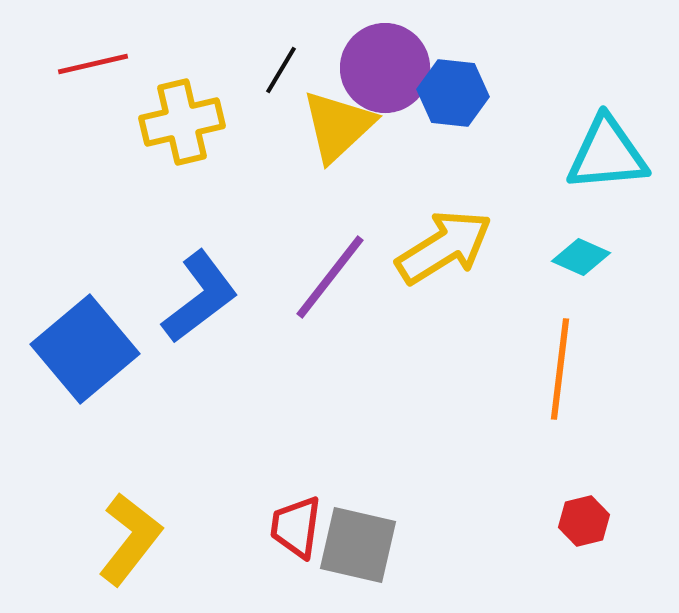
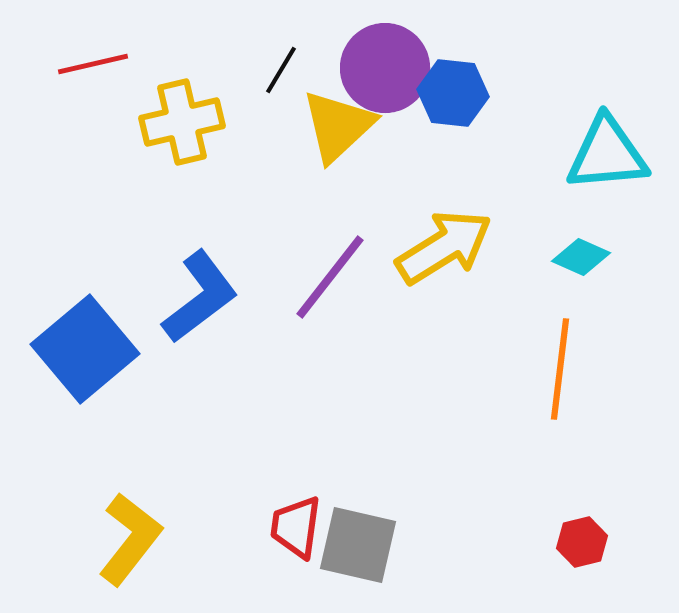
red hexagon: moved 2 px left, 21 px down
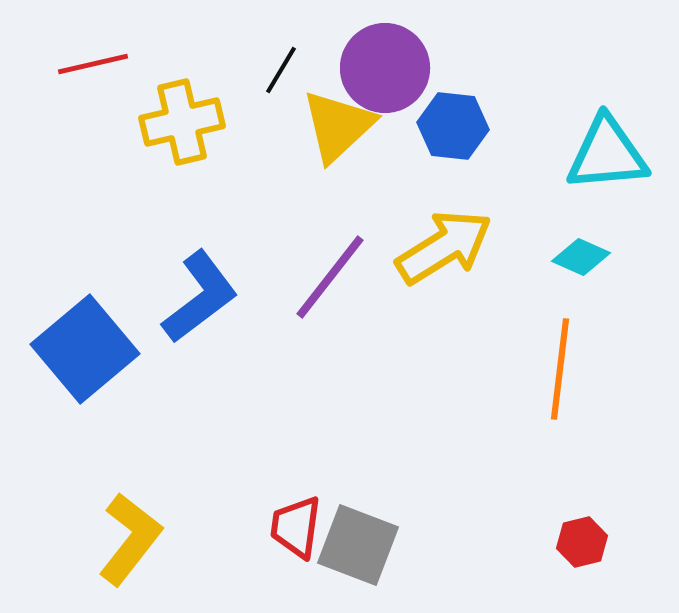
blue hexagon: moved 33 px down
gray square: rotated 8 degrees clockwise
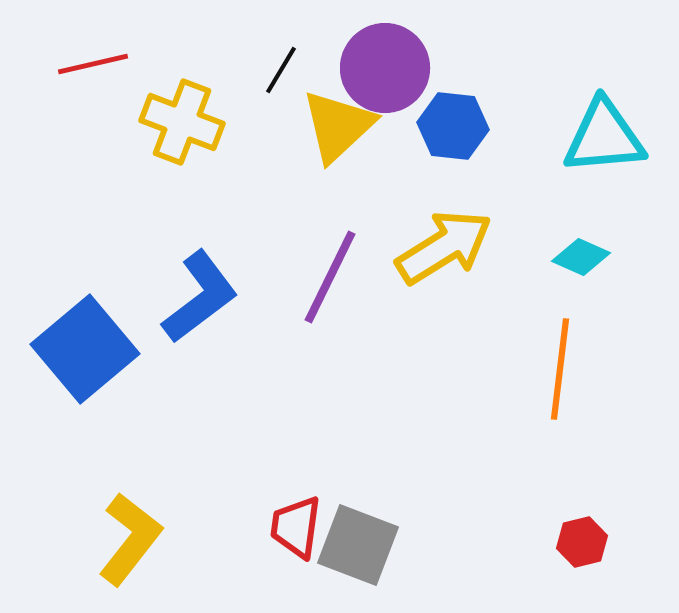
yellow cross: rotated 34 degrees clockwise
cyan triangle: moved 3 px left, 17 px up
purple line: rotated 12 degrees counterclockwise
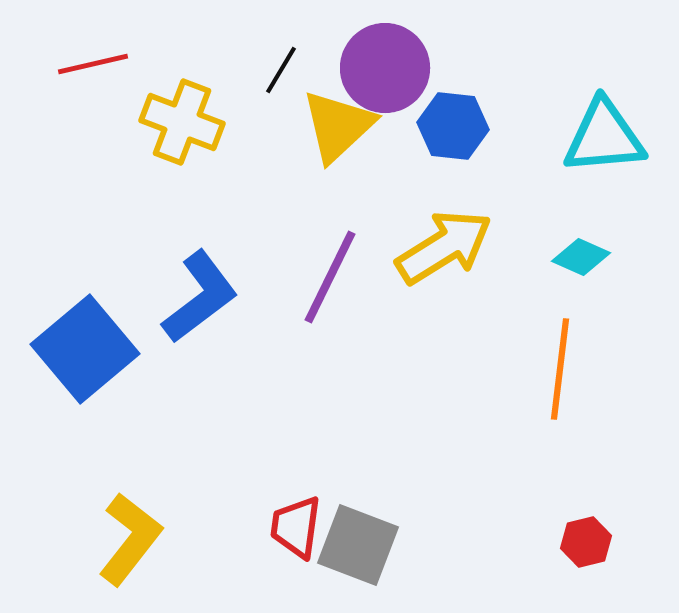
red hexagon: moved 4 px right
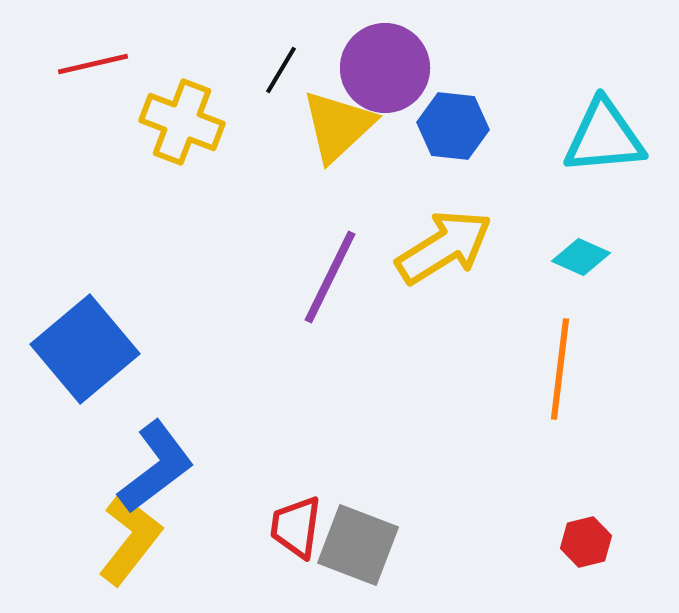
blue L-shape: moved 44 px left, 170 px down
